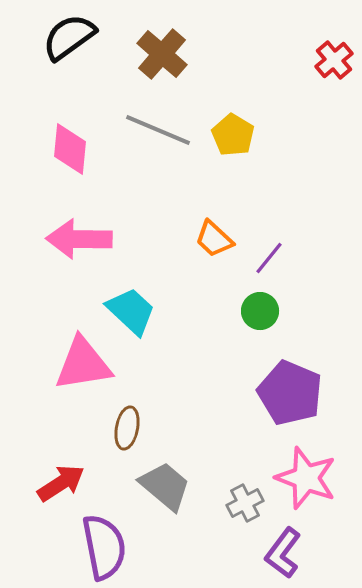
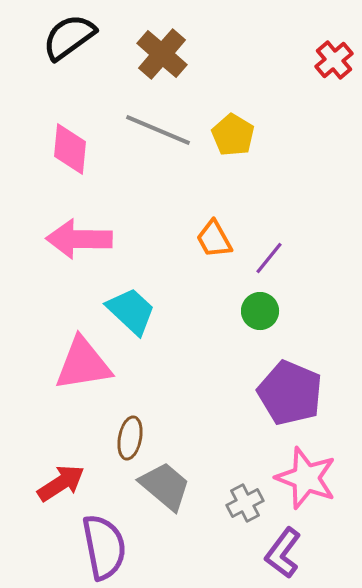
orange trapezoid: rotated 18 degrees clockwise
brown ellipse: moved 3 px right, 10 px down
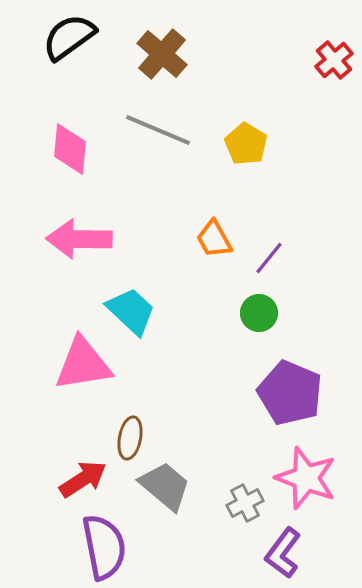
yellow pentagon: moved 13 px right, 9 px down
green circle: moved 1 px left, 2 px down
red arrow: moved 22 px right, 4 px up
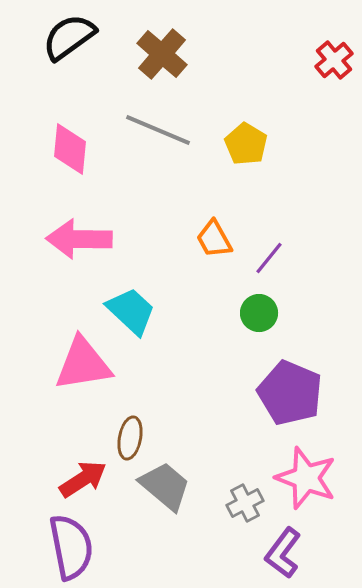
purple semicircle: moved 33 px left
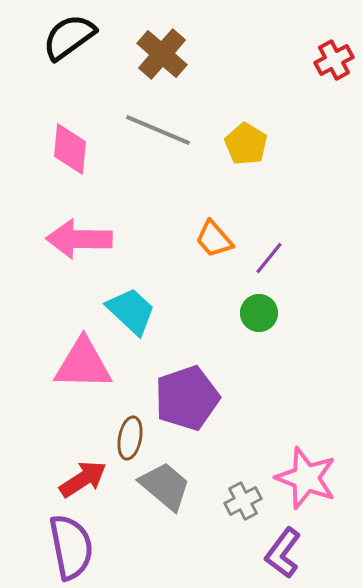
red cross: rotated 12 degrees clockwise
orange trapezoid: rotated 12 degrees counterclockwise
pink triangle: rotated 10 degrees clockwise
purple pentagon: moved 103 px left, 5 px down; rotated 30 degrees clockwise
gray cross: moved 2 px left, 2 px up
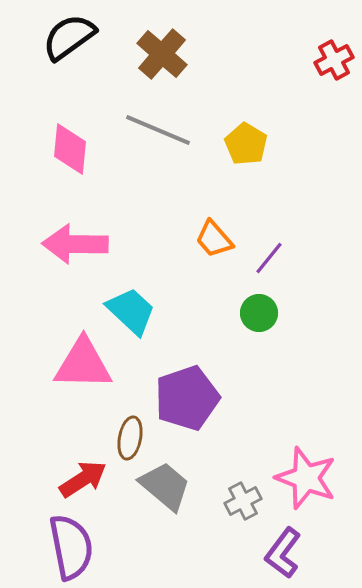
pink arrow: moved 4 px left, 5 px down
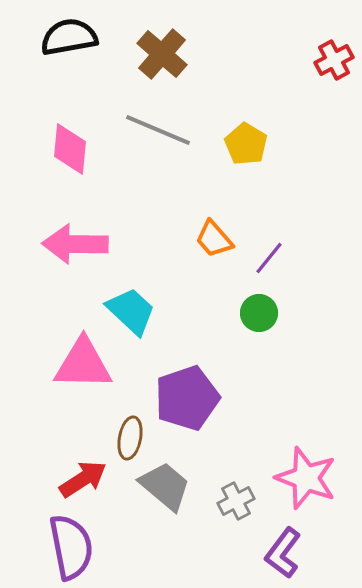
black semicircle: rotated 26 degrees clockwise
gray cross: moved 7 px left
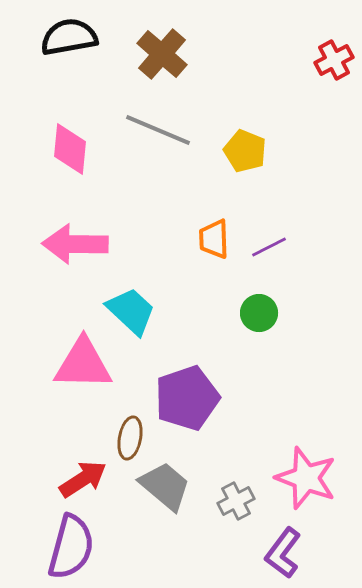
yellow pentagon: moved 1 px left, 7 px down; rotated 9 degrees counterclockwise
orange trapezoid: rotated 39 degrees clockwise
purple line: moved 11 px up; rotated 24 degrees clockwise
purple semicircle: rotated 26 degrees clockwise
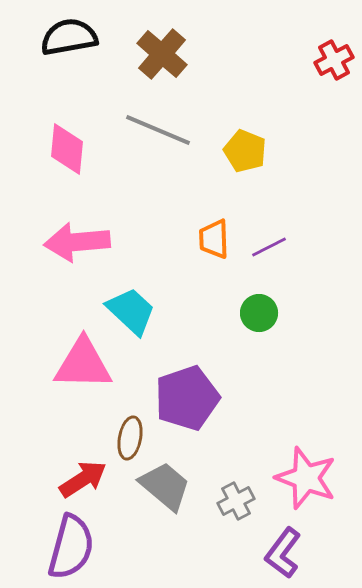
pink diamond: moved 3 px left
pink arrow: moved 2 px right, 2 px up; rotated 6 degrees counterclockwise
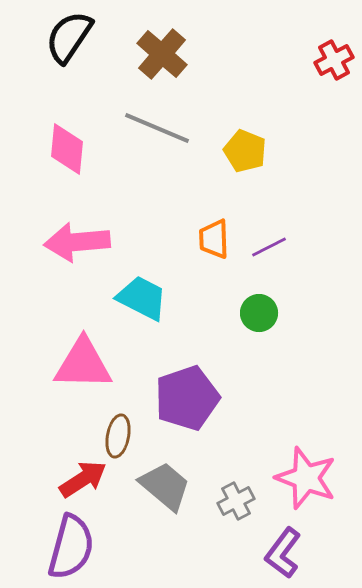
black semicircle: rotated 46 degrees counterclockwise
gray line: moved 1 px left, 2 px up
cyan trapezoid: moved 11 px right, 13 px up; rotated 16 degrees counterclockwise
brown ellipse: moved 12 px left, 2 px up
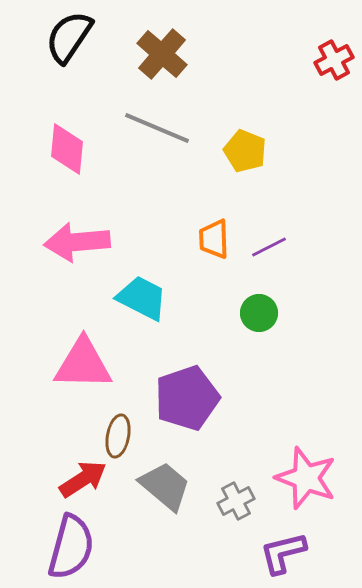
purple L-shape: rotated 39 degrees clockwise
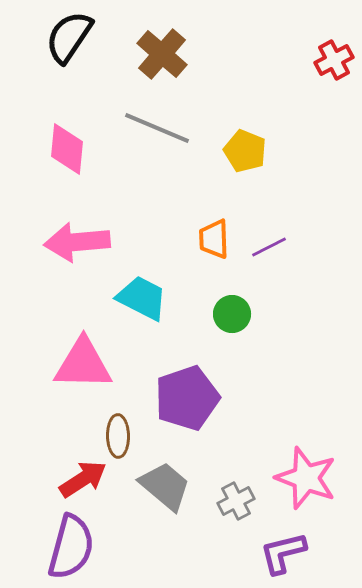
green circle: moved 27 px left, 1 px down
brown ellipse: rotated 12 degrees counterclockwise
